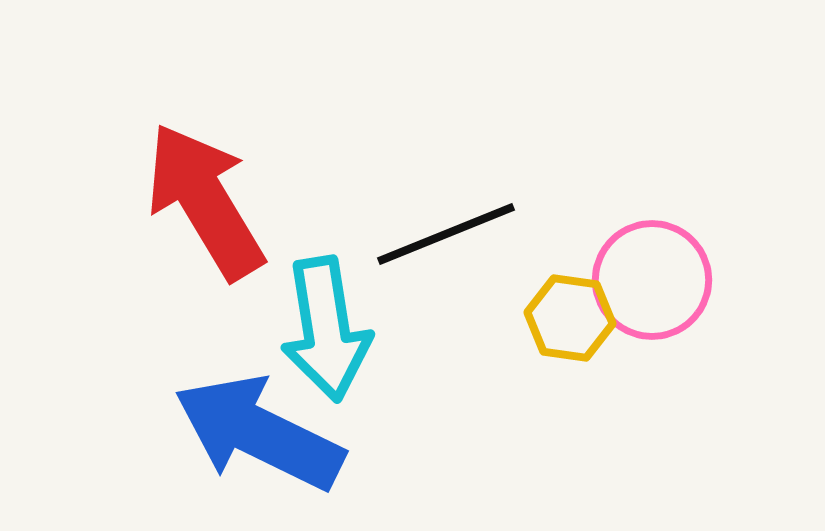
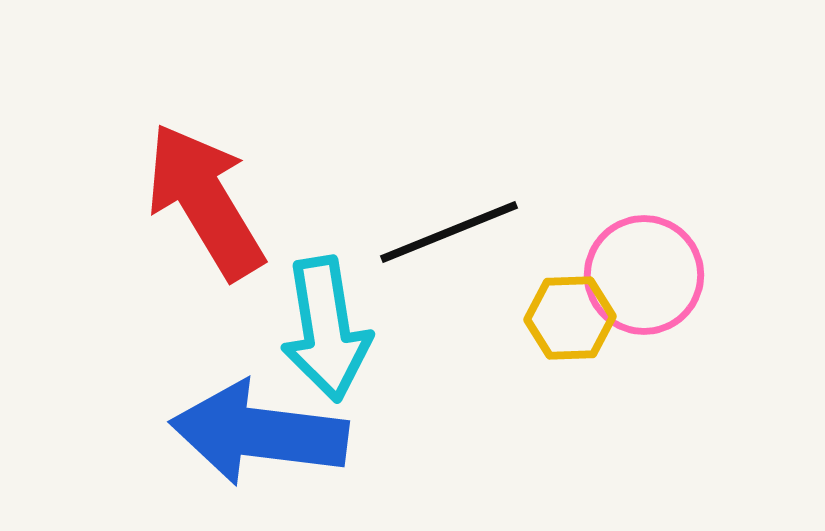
black line: moved 3 px right, 2 px up
pink circle: moved 8 px left, 5 px up
yellow hexagon: rotated 10 degrees counterclockwise
blue arrow: rotated 19 degrees counterclockwise
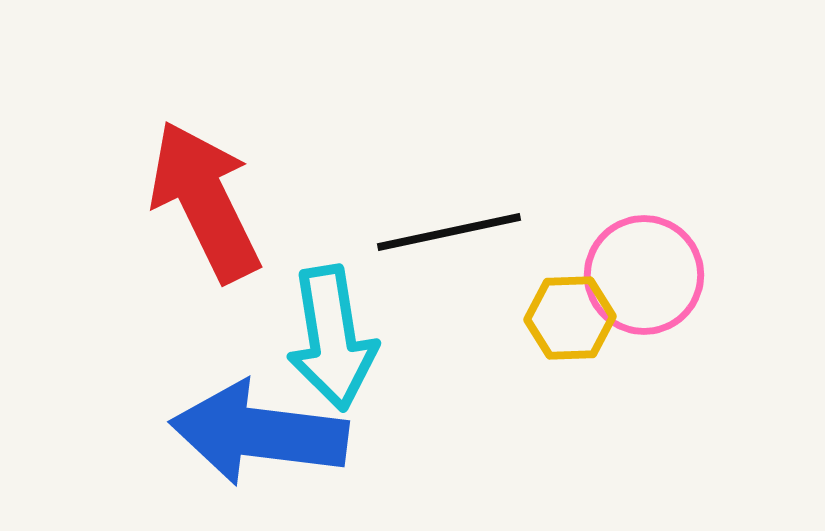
red arrow: rotated 5 degrees clockwise
black line: rotated 10 degrees clockwise
cyan arrow: moved 6 px right, 9 px down
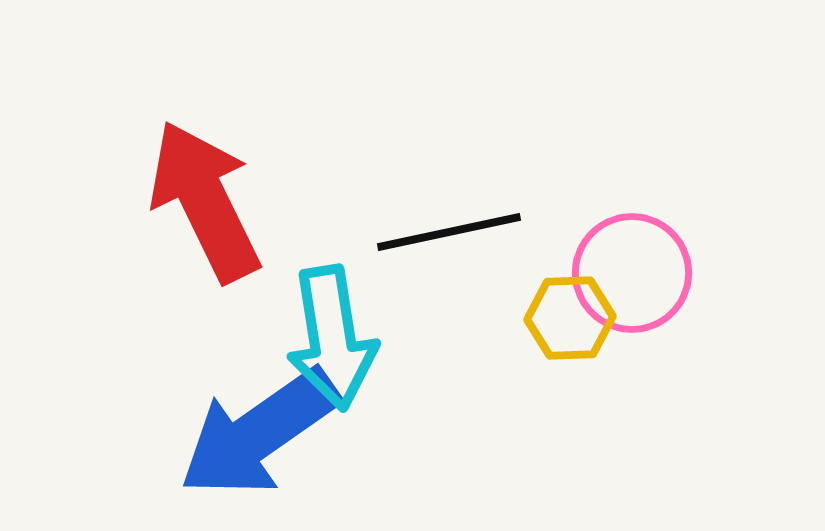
pink circle: moved 12 px left, 2 px up
blue arrow: rotated 42 degrees counterclockwise
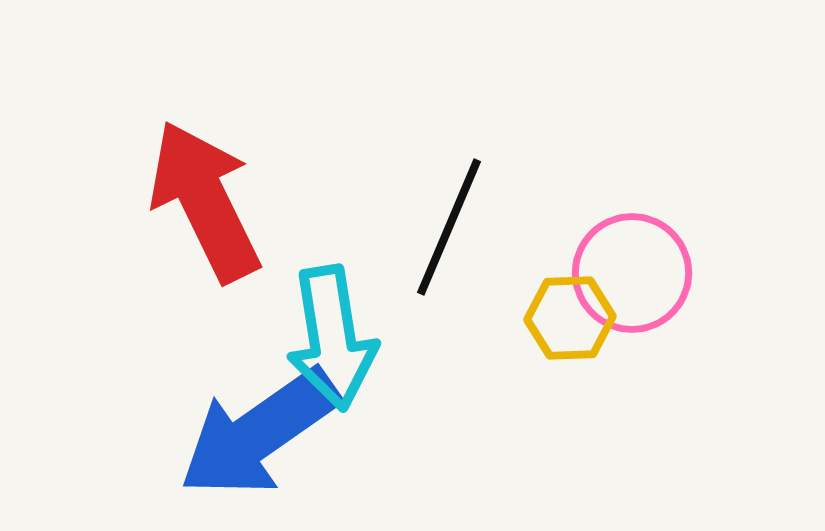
black line: moved 5 px up; rotated 55 degrees counterclockwise
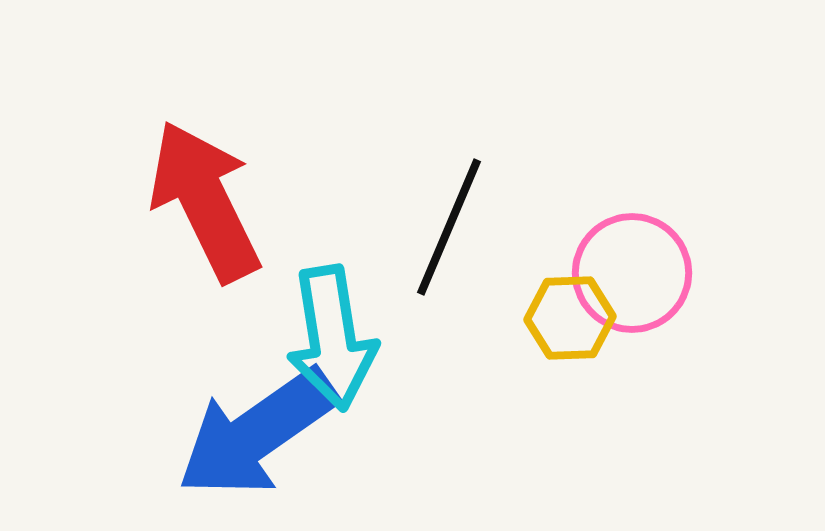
blue arrow: moved 2 px left
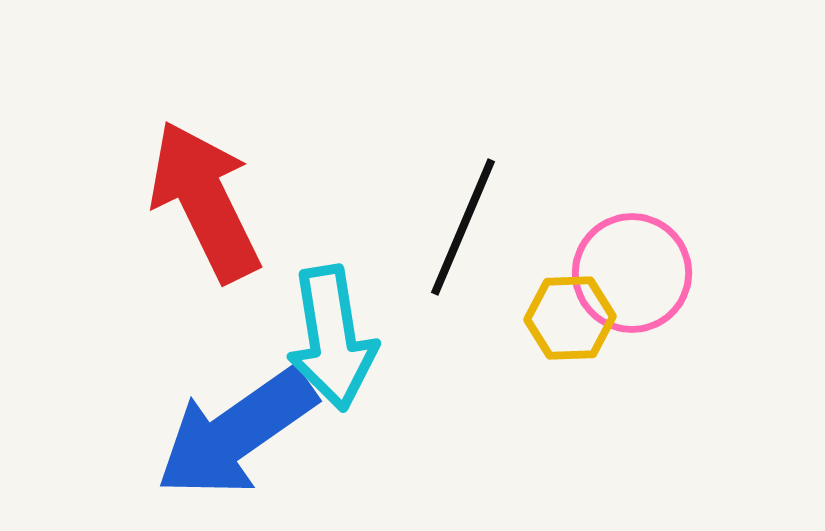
black line: moved 14 px right
blue arrow: moved 21 px left
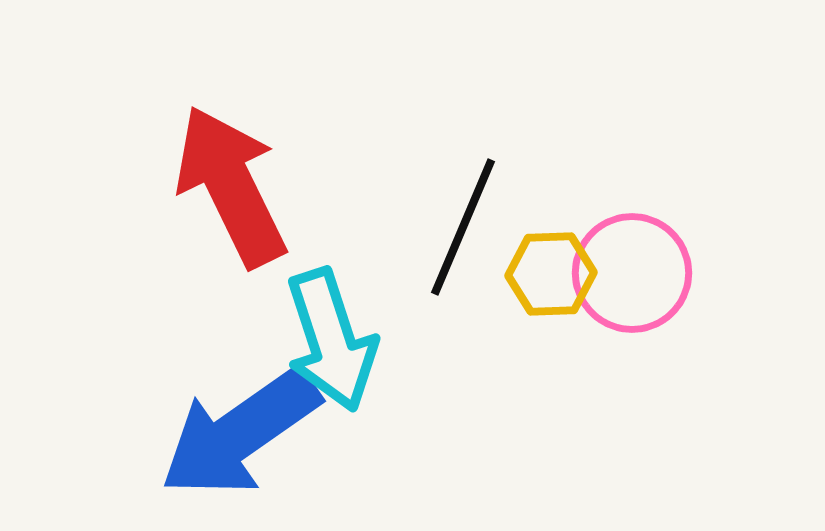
red arrow: moved 26 px right, 15 px up
yellow hexagon: moved 19 px left, 44 px up
cyan arrow: moved 1 px left, 2 px down; rotated 9 degrees counterclockwise
blue arrow: moved 4 px right
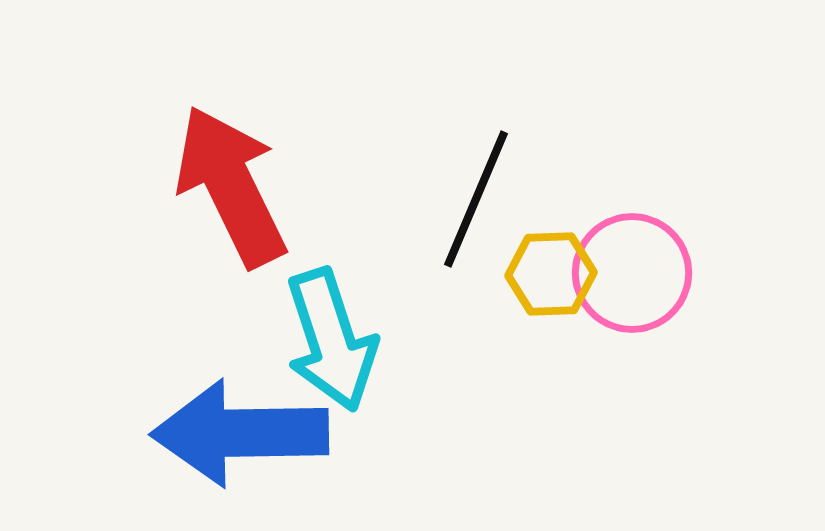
black line: moved 13 px right, 28 px up
blue arrow: rotated 34 degrees clockwise
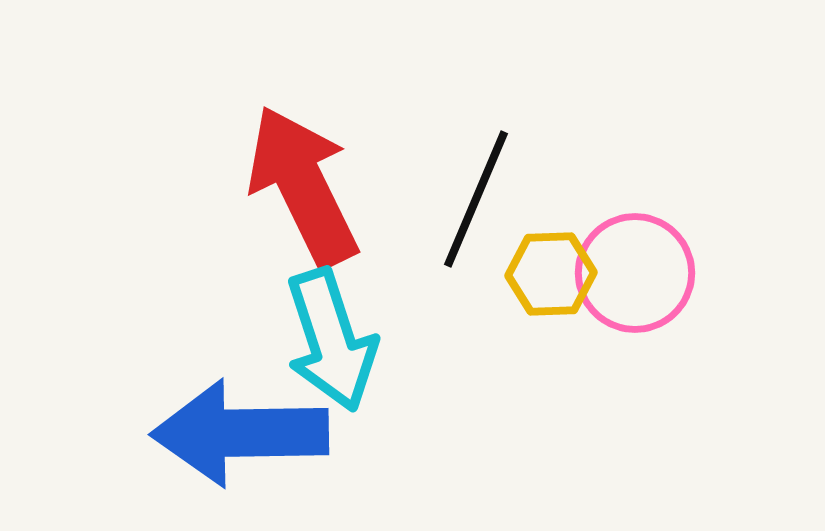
red arrow: moved 72 px right
pink circle: moved 3 px right
